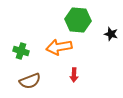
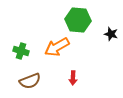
orange arrow: moved 2 px left; rotated 20 degrees counterclockwise
red arrow: moved 1 px left, 3 px down
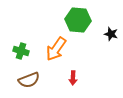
orange arrow: moved 1 px left, 2 px down; rotated 25 degrees counterclockwise
brown semicircle: moved 1 px left, 1 px up
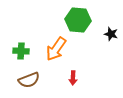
green cross: rotated 14 degrees counterclockwise
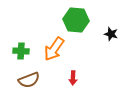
green hexagon: moved 2 px left
orange arrow: moved 2 px left
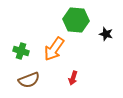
black star: moved 5 px left
green cross: rotated 14 degrees clockwise
red arrow: rotated 16 degrees clockwise
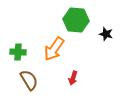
green cross: moved 3 px left, 1 px down; rotated 14 degrees counterclockwise
brown semicircle: rotated 100 degrees counterclockwise
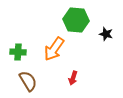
brown semicircle: moved 1 px left, 1 px down
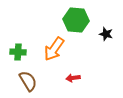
red arrow: rotated 64 degrees clockwise
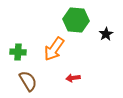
black star: rotated 24 degrees clockwise
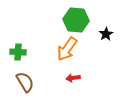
orange arrow: moved 13 px right
brown semicircle: moved 3 px left, 1 px down
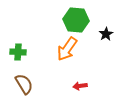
red arrow: moved 7 px right, 8 px down
brown semicircle: moved 1 px left, 2 px down
